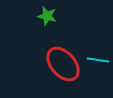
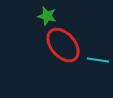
red ellipse: moved 19 px up
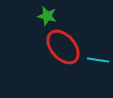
red ellipse: moved 2 px down
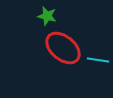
red ellipse: moved 1 px down; rotated 9 degrees counterclockwise
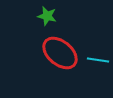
red ellipse: moved 3 px left, 5 px down
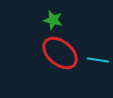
green star: moved 6 px right, 4 px down
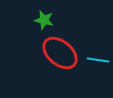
green star: moved 9 px left
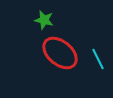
cyan line: moved 1 px up; rotated 55 degrees clockwise
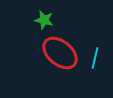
cyan line: moved 3 px left, 1 px up; rotated 40 degrees clockwise
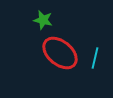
green star: moved 1 px left
